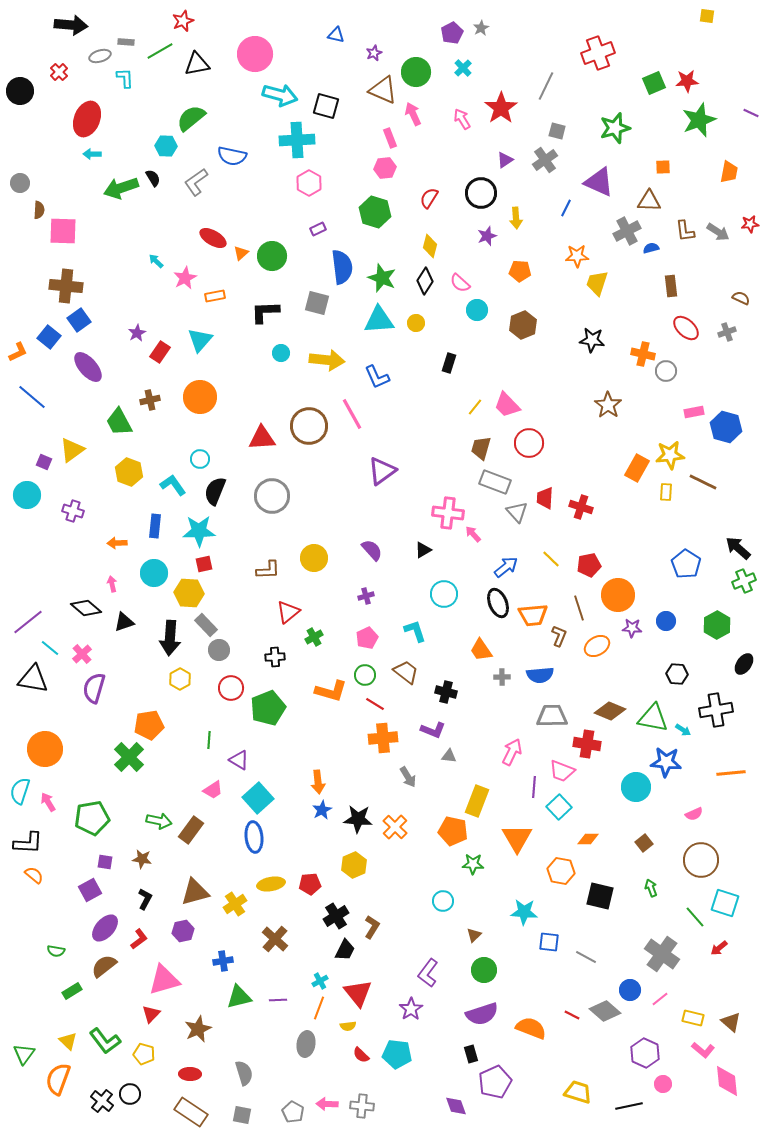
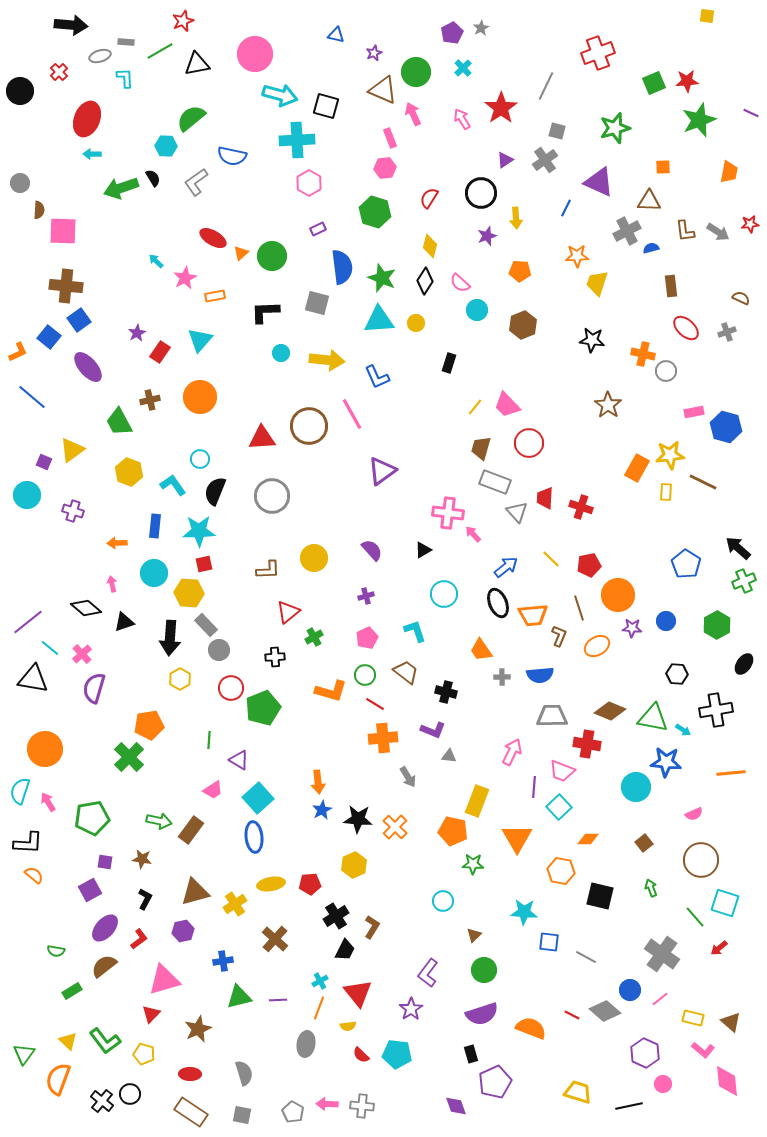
green pentagon at (268, 708): moved 5 px left
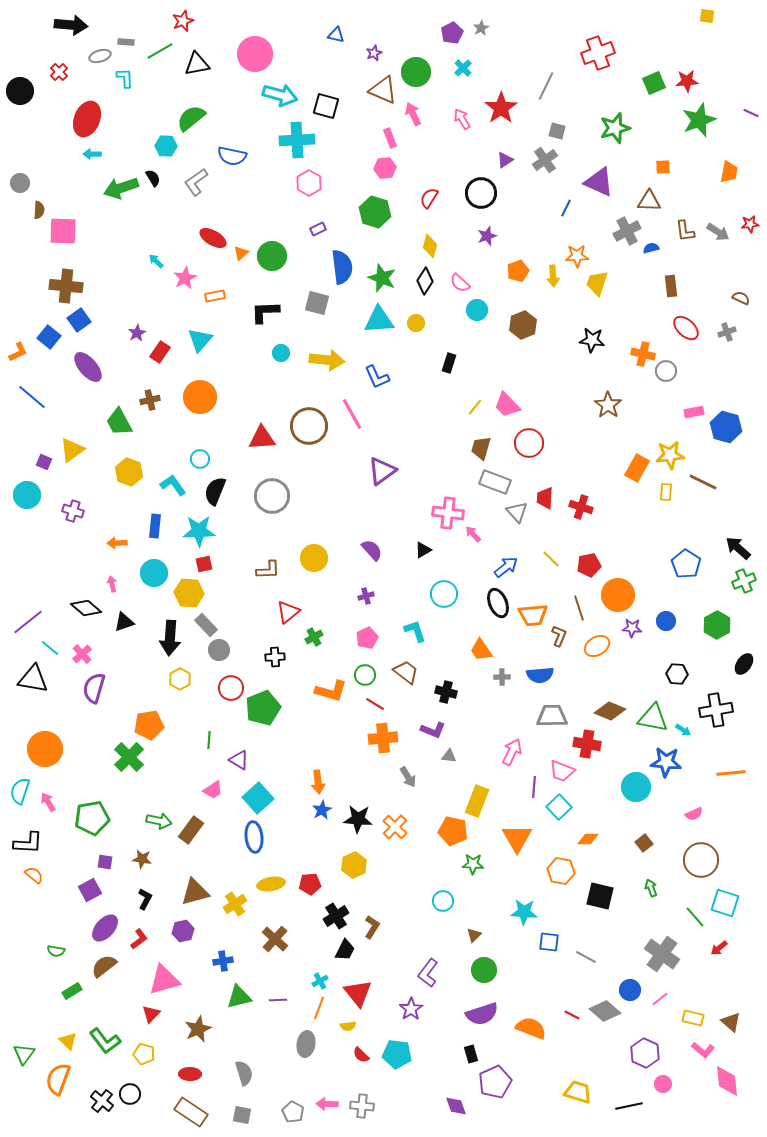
yellow arrow at (516, 218): moved 37 px right, 58 px down
orange pentagon at (520, 271): moved 2 px left; rotated 25 degrees counterclockwise
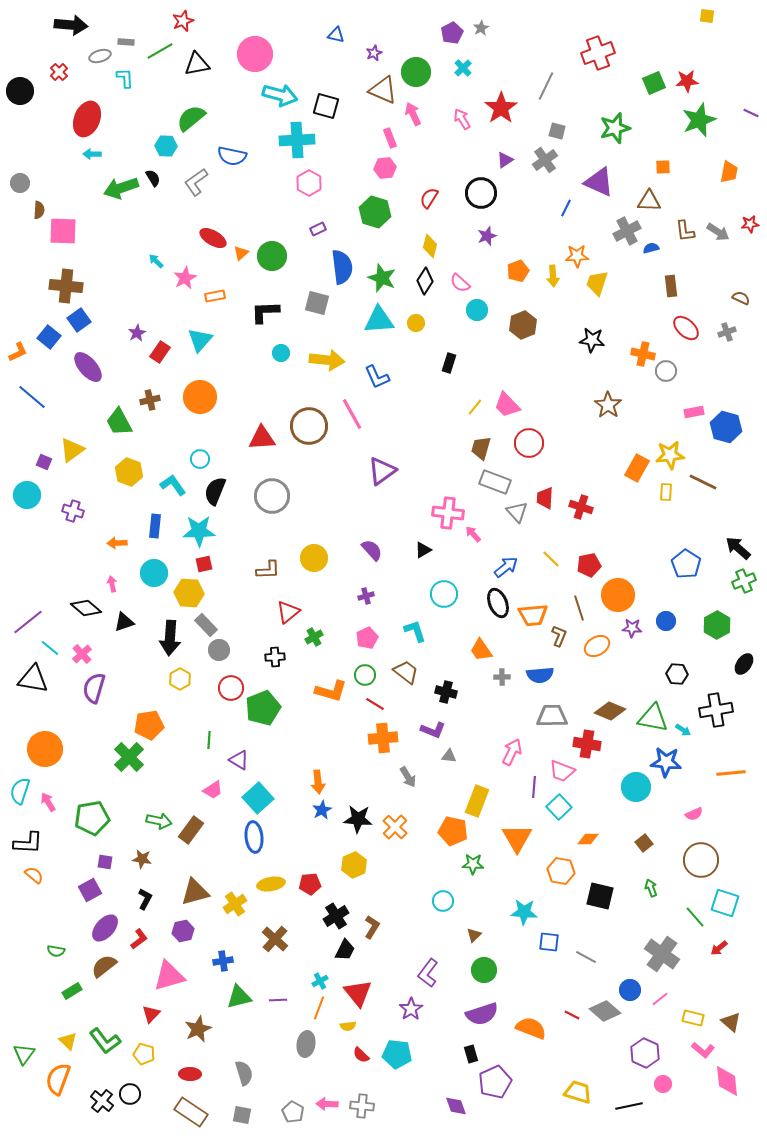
pink triangle at (164, 980): moved 5 px right, 4 px up
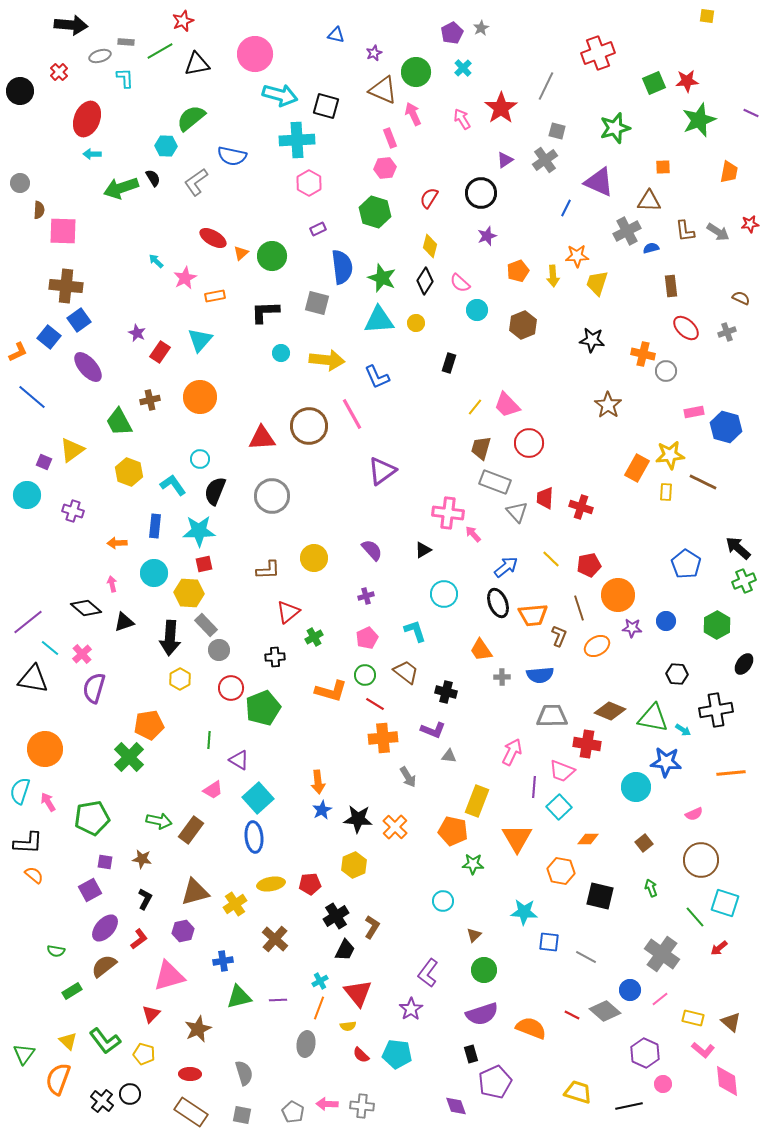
purple star at (137, 333): rotated 18 degrees counterclockwise
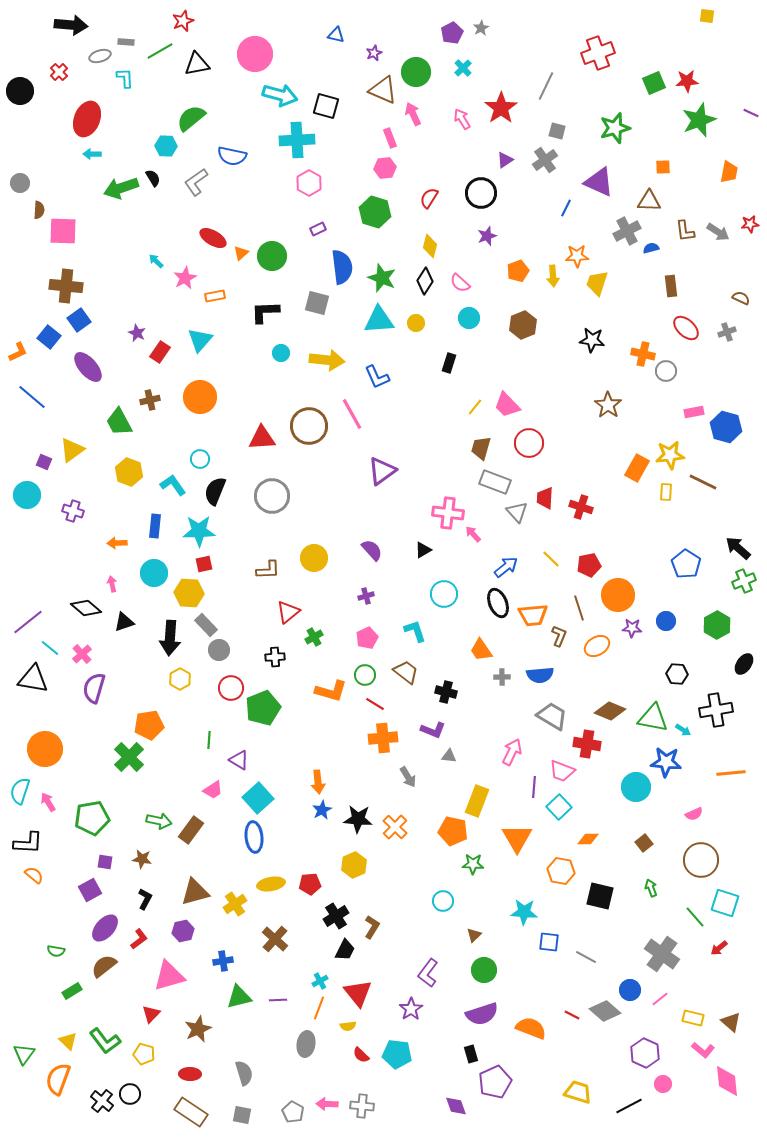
cyan circle at (477, 310): moved 8 px left, 8 px down
gray trapezoid at (552, 716): rotated 32 degrees clockwise
black line at (629, 1106): rotated 16 degrees counterclockwise
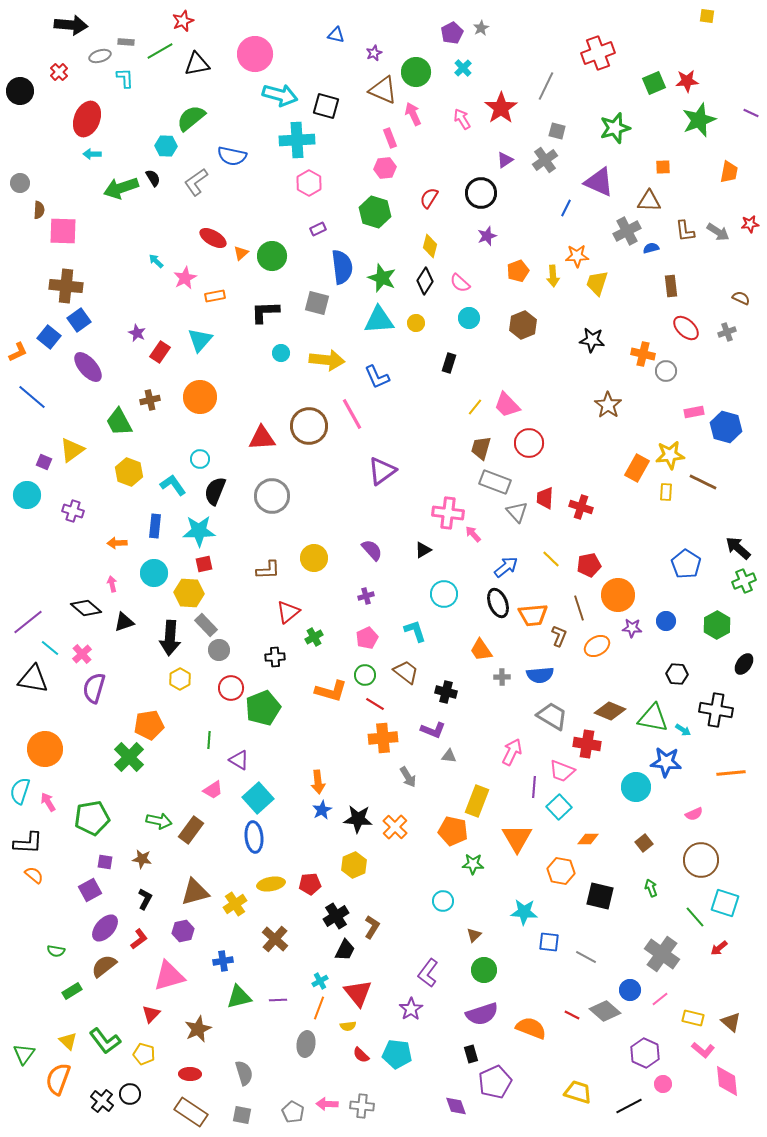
black cross at (716, 710): rotated 20 degrees clockwise
